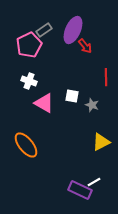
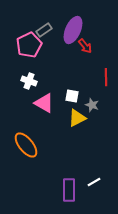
yellow triangle: moved 24 px left, 24 px up
purple rectangle: moved 11 px left; rotated 65 degrees clockwise
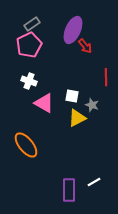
gray rectangle: moved 12 px left, 6 px up
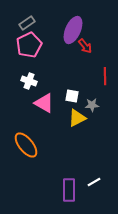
gray rectangle: moved 5 px left, 1 px up
red line: moved 1 px left, 1 px up
gray star: rotated 24 degrees counterclockwise
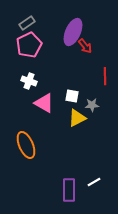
purple ellipse: moved 2 px down
orange ellipse: rotated 16 degrees clockwise
